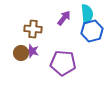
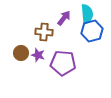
brown cross: moved 11 px right, 3 px down
purple star: moved 6 px right, 4 px down
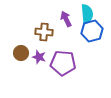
purple arrow: moved 2 px right, 1 px down; rotated 63 degrees counterclockwise
purple star: moved 1 px right, 2 px down
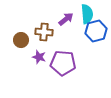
purple arrow: rotated 77 degrees clockwise
blue hexagon: moved 4 px right
brown circle: moved 13 px up
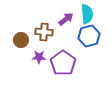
blue hexagon: moved 7 px left, 5 px down
purple star: rotated 16 degrees counterclockwise
purple pentagon: rotated 30 degrees clockwise
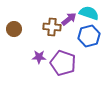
cyan semicircle: moved 2 px right, 1 px up; rotated 66 degrees counterclockwise
purple arrow: moved 3 px right
brown cross: moved 8 px right, 5 px up
brown circle: moved 7 px left, 11 px up
purple pentagon: rotated 15 degrees counterclockwise
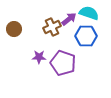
brown cross: rotated 30 degrees counterclockwise
blue hexagon: moved 3 px left; rotated 15 degrees clockwise
